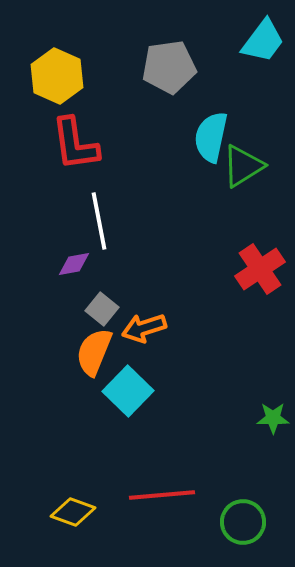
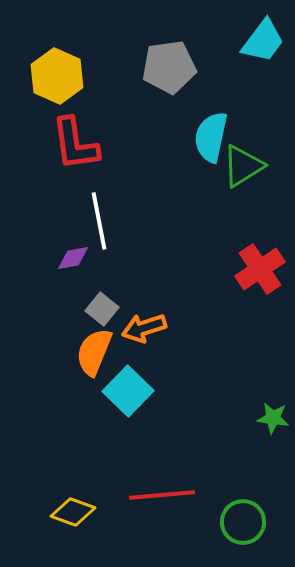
purple diamond: moved 1 px left, 6 px up
green star: rotated 8 degrees clockwise
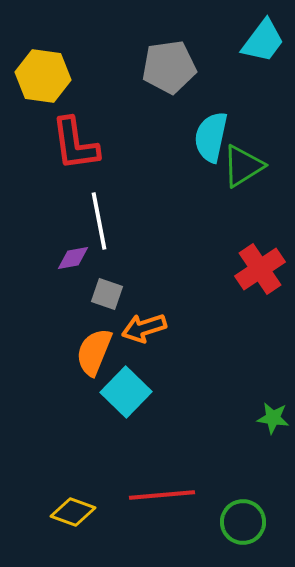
yellow hexagon: moved 14 px left; rotated 16 degrees counterclockwise
gray square: moved 5 px right, 15 px up; rotated 20 degrees counterclockwise
cyan square: moved 2 px left, 1 px down
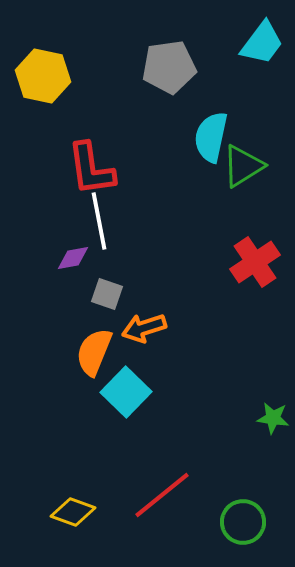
cyan trapezoid: moved 1 px left, 2 px down
yellow hexagon: rotated 4 degrees clockwise
red L-shape: moved 16 px right, 25 px down
red cross: moved 5 px left, 7 px up
red line: rotated 34 degrees counterclockwise
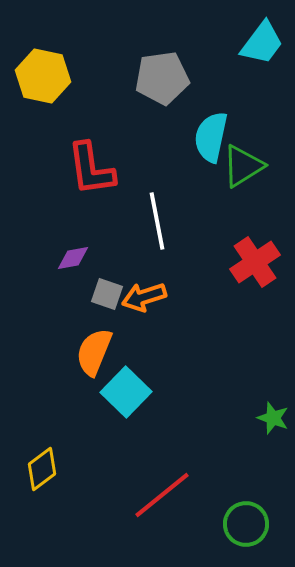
gray pentagon: moved 7 px left, 11 px down
white line: moved 58 px right
orange arrow: moved 31 px up
green star: rotated 12 degrees clockwise
yellow diamond: moved 31 px left, 43 px up; rotated 57 degrees counterclockwise
green circle: moved 3 px right, 2 px down
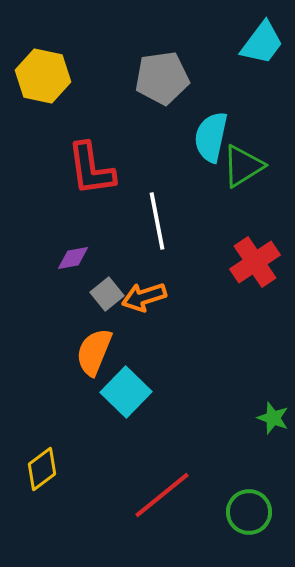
gray square: rotated 32 degrees clockwise
green circle: moved 3 px right, 12 px up
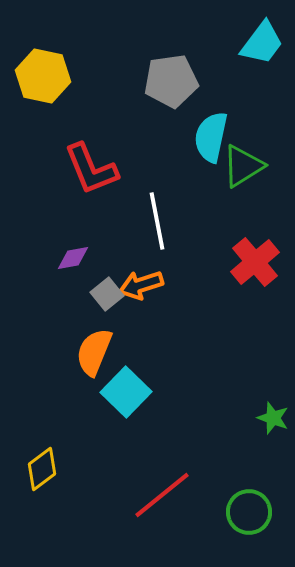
gray pentagon: moved 9 px right, 3 px down
red L-shape: rotated 14 degrees counterclockwise
red cross: rotated 6 degrees counterclockwise
orange arrow: moved 3 px left, 12 px up
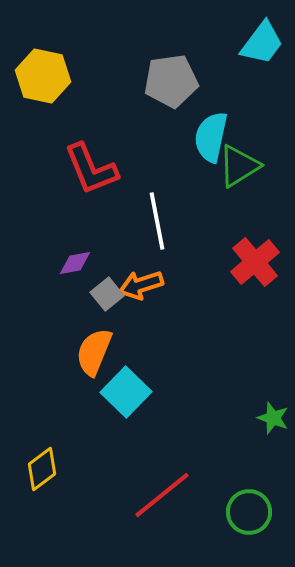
green triangle: moved 4 px left
purple diamond: moved 2 px right, 5 px down
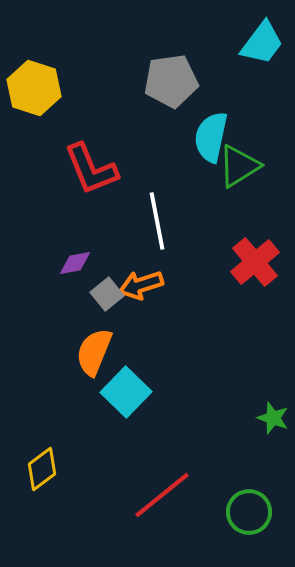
yellow hexagon: moved 9 px left, 12 px down; rotated 6 degrees clockwise
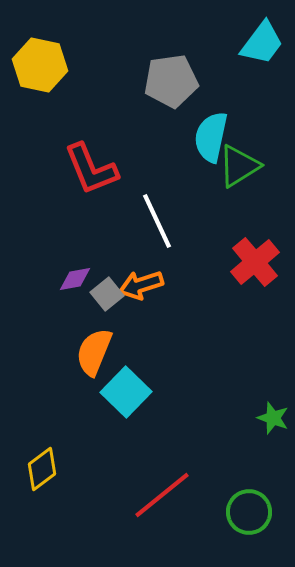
yellow hexagon: moved 6 px right, 23 px up; rotated 6 degrees counterclockwise
white line: rotated 14 degrees counterclockwise
purple diamond: moved 16 px down
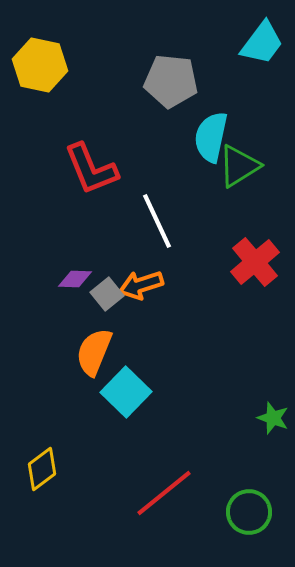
gray pentagon: rotated 14 degrees clockwise
purple diamond: rotated 12 degrees clockwise
red line: moved 2 px right, 2 px up
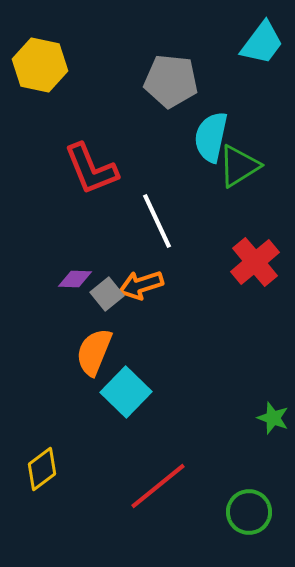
red line: moved 6 px left, 7 px up
